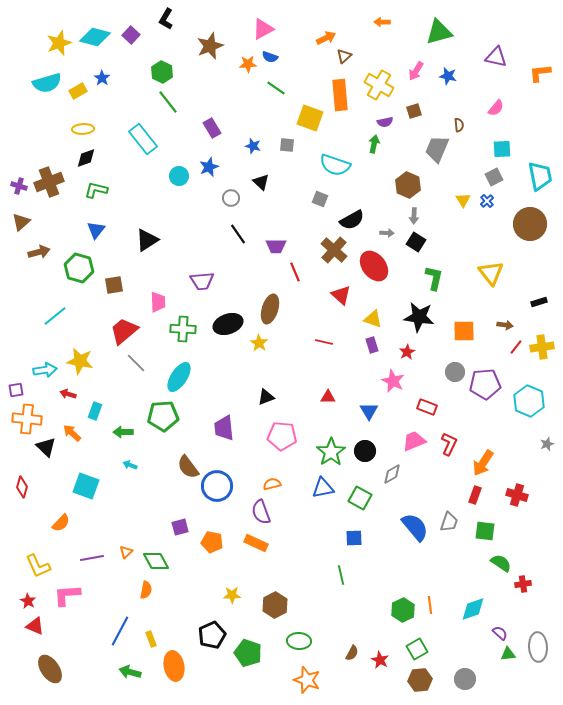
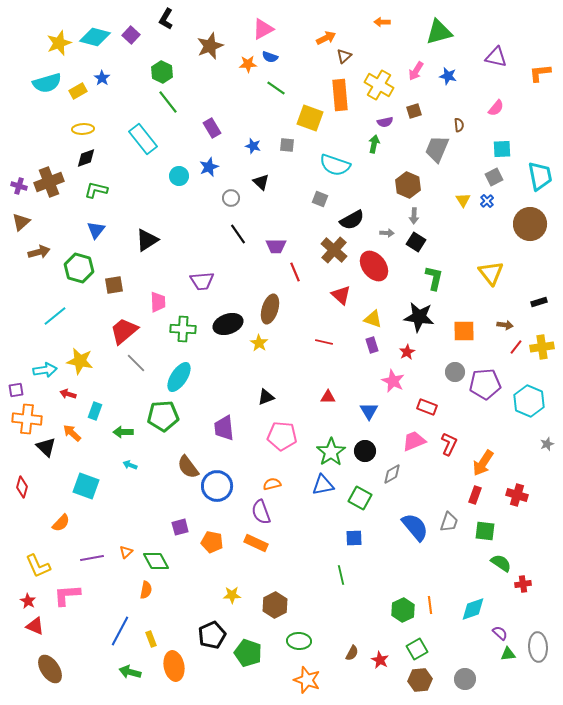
blue triangle at (323, 488): moved 3 px up
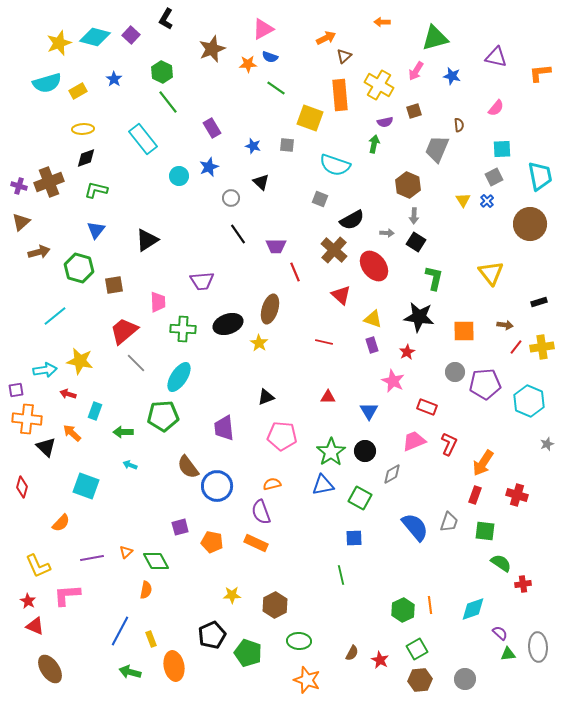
green triangle at (439, 32): moved 4 px left, 6 px down
brown star at (210, 46): moved 2 px right, 3 px down
blue star at (448, 76): moved 4 px right
blue star at (102, 78): moved 12 px right, 1 px down
